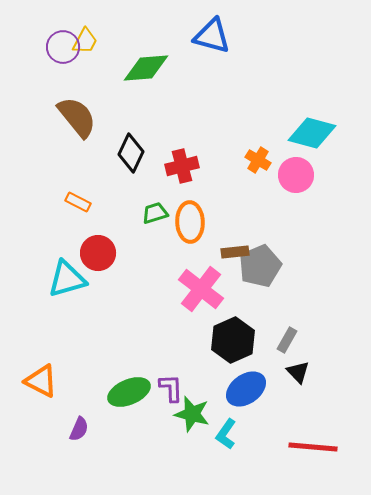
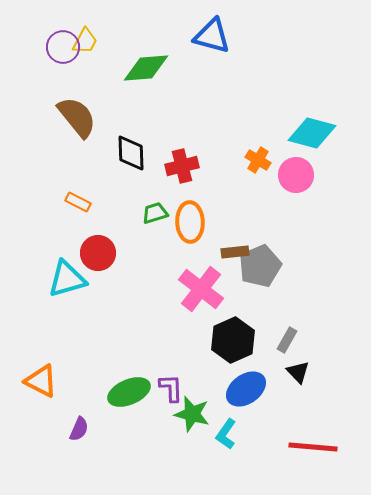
black diamond: rotated 27 degrees counterclockwise
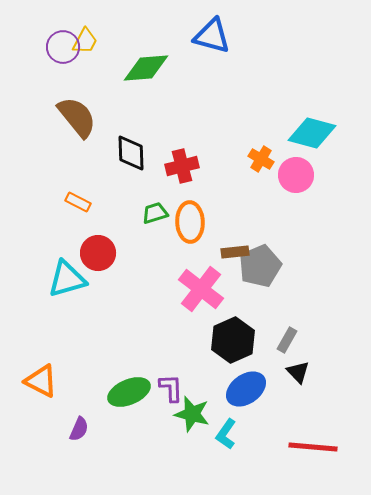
orange cross: moved 3 px right, 1 px up
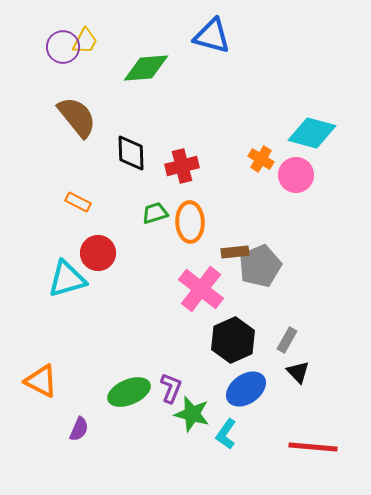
purple L-shape: rotated 24 degrees clockwise
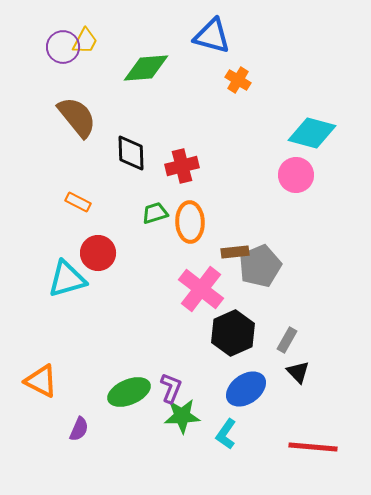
orange cross: moved 23 px left, 79 px up
black hexagon: moved 7 px up
green star: moved 10 px left, 2 px down; rotated 18 degrees counterclockwise
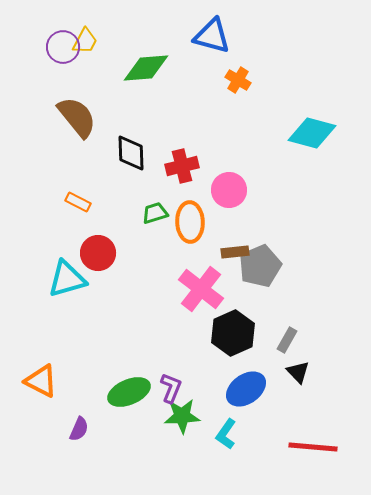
pink circle: moved 67 px left, 15 px down
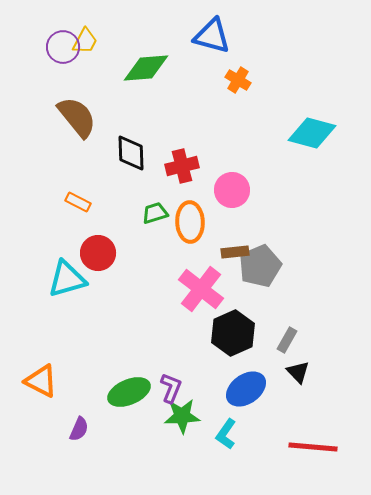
pink circle: moved 3 px right
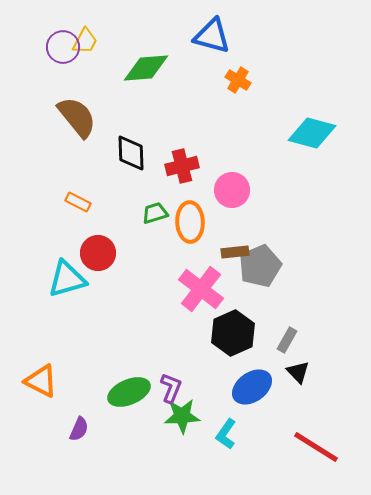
blue ellipse: moved 6 px right, 2 px up
red line: moved 3 px right; rotated 27 degrees clockwise
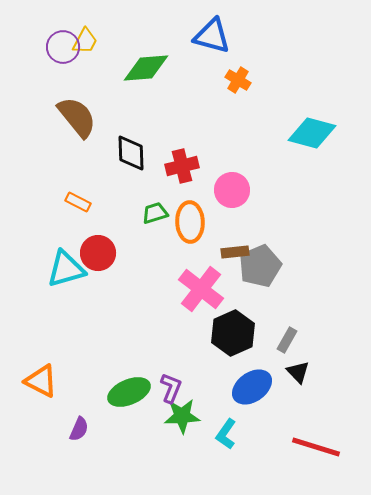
cyan triangle: moved 1 px left, 10 px up
red line: rotated 15 degrees counterclockwise
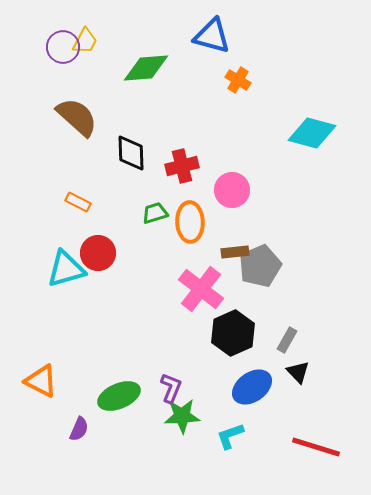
brown semicircle: rotated 9 degrees counterclockwise
green ellipse: moved 10 px left, 4 px down
cyan L-shape: moved 4 px right, 2 px down; rotated 36 degrees clockwise
